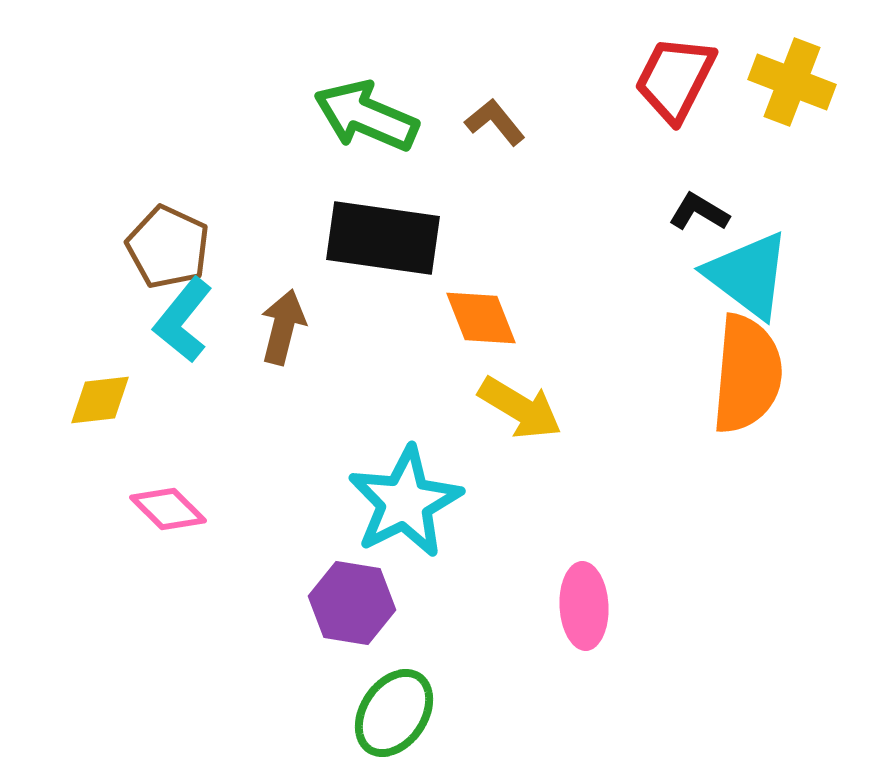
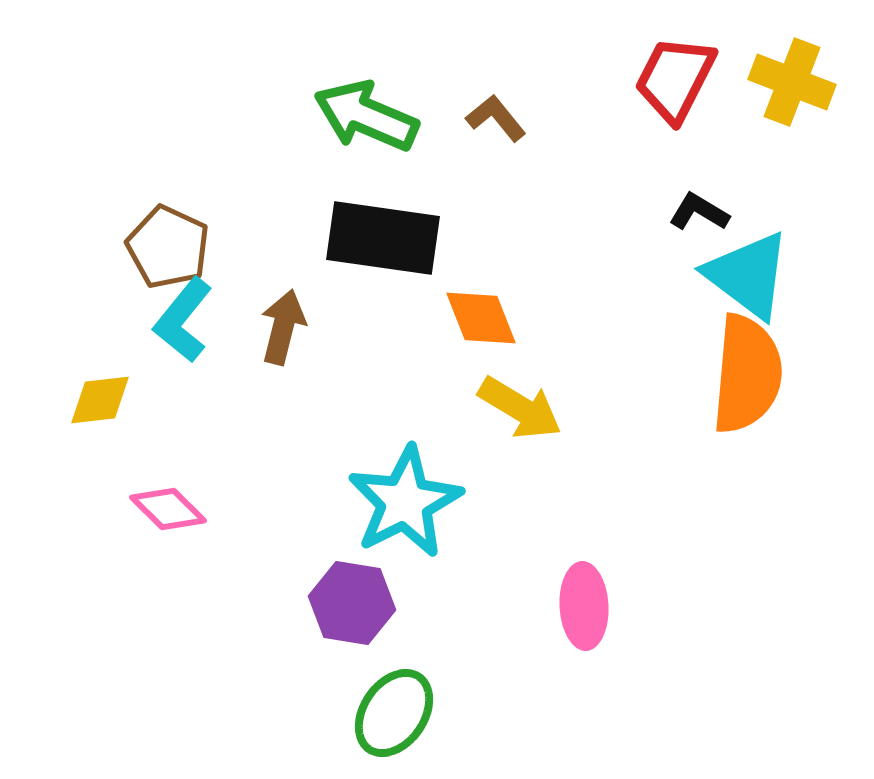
brown L-shape: moved 1 px right, 4 px up
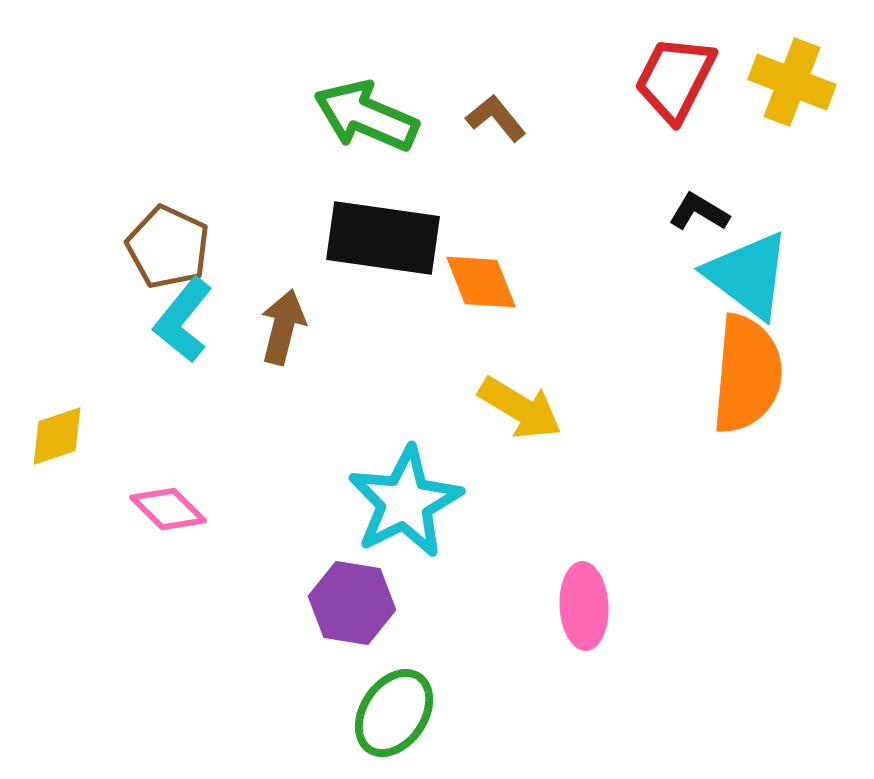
orange diamond: moved 36 px up
yellow diamond: moved 43 px left, 36 px down; rotated 12 degrees counterclockwise
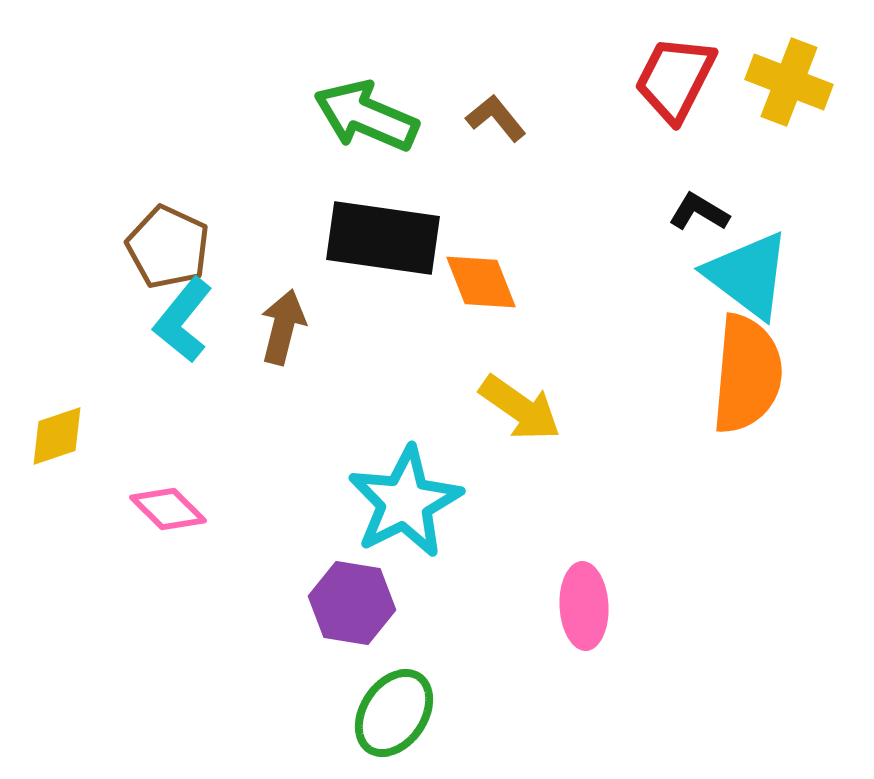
yellow cross: moved 3 px left
yellow arrow: rotated 4 degrees clockwise
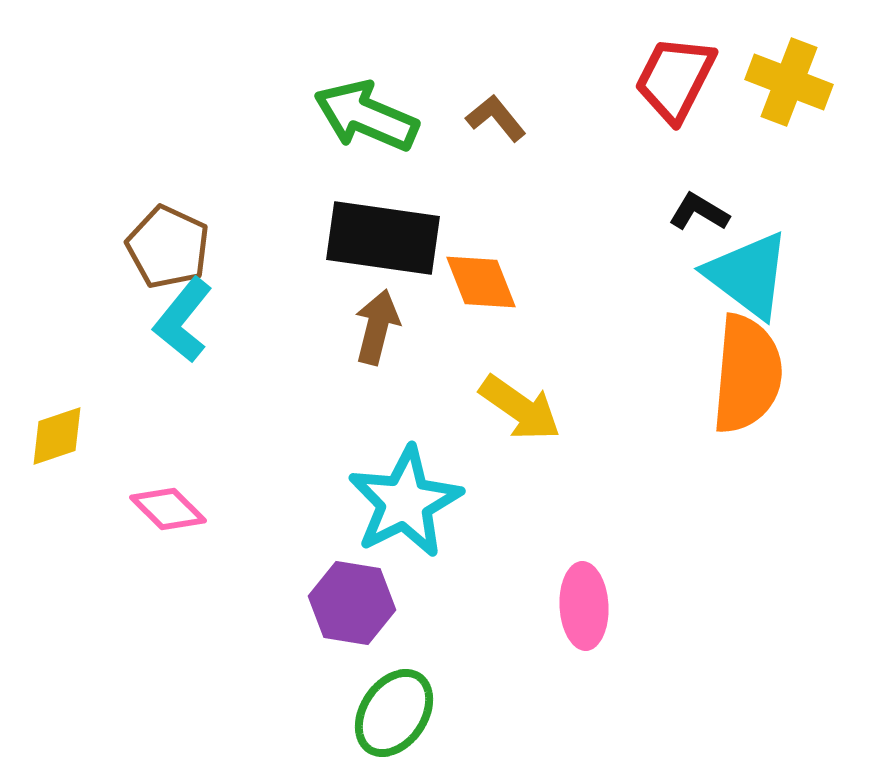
brown arrow: moved 94 px right
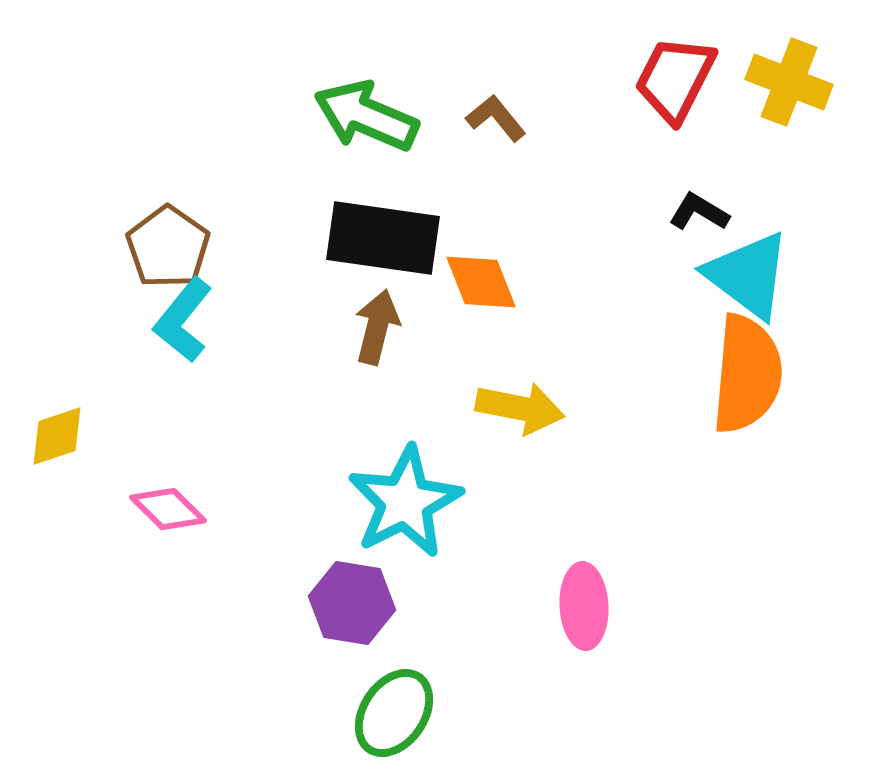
brown pentagon: rotated 10 degrees clockwise
yellow arrow: rotated 24 degrees counterclockwise
